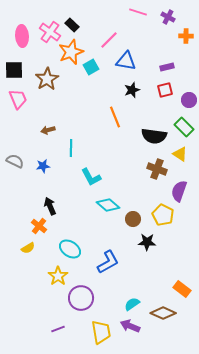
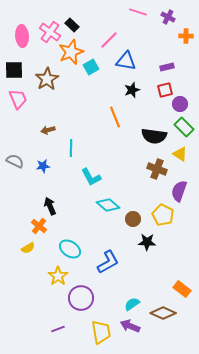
purple circle at (189, 100): moved 9 px left, 4 px down
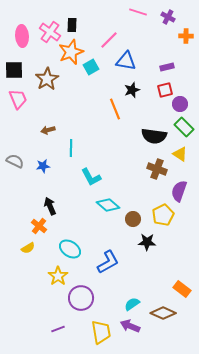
black rectangle at (72, 25): rotated 48 degrees clockwise
orange line at (115, 117): moved 8 px up
yellow pentagon at (163, 215): rotated 20 degrees clockwise
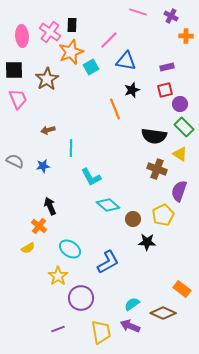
purple cross at (168, 17): moved 3 px right, 1 px up
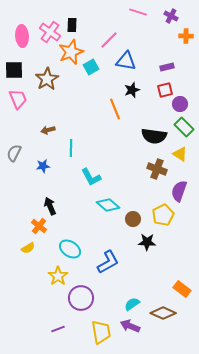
gray semicircle at (15, 161): moved 1 px left, 8 px up; rotated 90 degrees counterclockwise
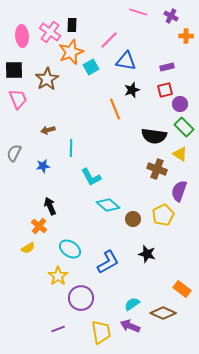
black star at (147, 242): moved 12 px down; rotated 12 degrees clockwise
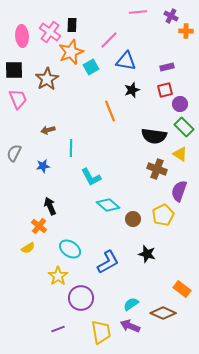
pink line at (138, 12): rotated 24 degrees counterclockwise
orange cross at (186, 36): moved 5 px up
orange line at (115, 109): moved 5 px left, 2 px down
cyan semicircle at (132, 304): moved 1 px left
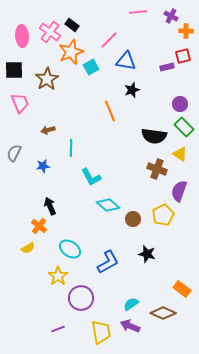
black rectangle at (72, 25): rotated 56 degrees counterclockwise
red square at (165, 90): moved 18 px right, 34 px up
pink trapezoid at (18, 99): moved 2 px right, 4 px down
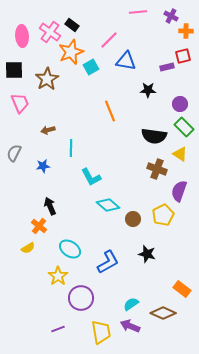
black star at (132, 90): moved 16 px right; rotated 21 degrees clockwise
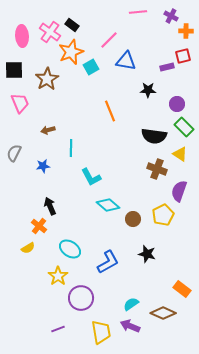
purple circle at (180, 104): moved 3 px left
